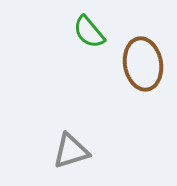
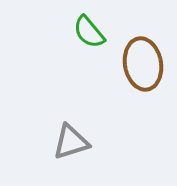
gray triangle: moved 9 px up
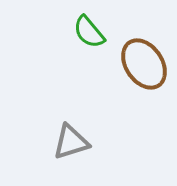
brown ellipse: moved 1 px right; rotated 24 degrees counterclockwise
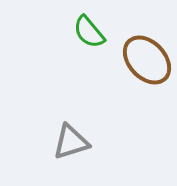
brown ellipse: moved 3 px right, 4 px up; rotated 9 degrees counterclockwise
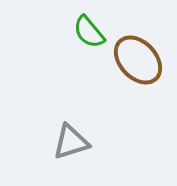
brown ellipse: moved 9 px left
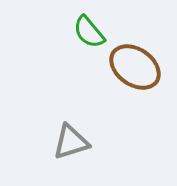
brown ellipse: moved 3 px left, 7 px down; rotated 12 degrees counterclockwise
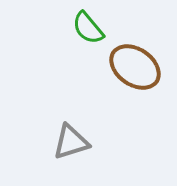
green semicircle: moved 1 px left, 4 px up
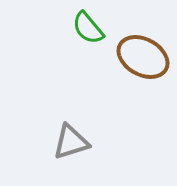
brown ellipse: moved 8 px right, 10 px up; rotated 6 degrees counterclockwise
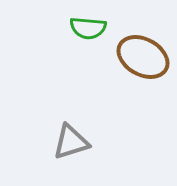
green semicircle: rotated 45 degrees counterclockwise
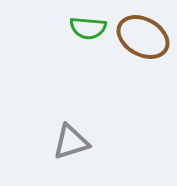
brown ellipse: moved 20 px up
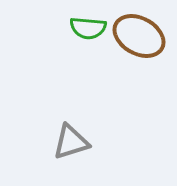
brown ellipse: moved 4 px left, 1 px up
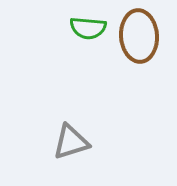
brown ellipse: rotated 57 degrees clockwise
